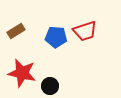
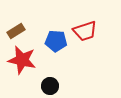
blue pentagon: moved 4 px down
red star: moved 13 px up
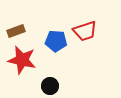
brown rectangle: rotated 12 degrees clockwise
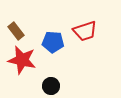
brown rectangle: rotated 72 degrees clockwise
blue pentagon: moved 3 px left, 1 px down
black circle: moved 1 px right
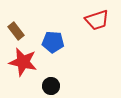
red trapezoid: moved 12 px right, 11 px up
red star: moved 1 px right, 2 px down
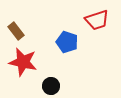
blue pentagon: moved 14 px right; rotated 15 degrees clockwise
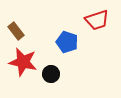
black circle: moved 12 px up
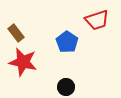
brown rectangle: moved 2 px down
blue pentagon: rotated 15 degrees clockwise
black circle: moved 15 px right, 13 px down
